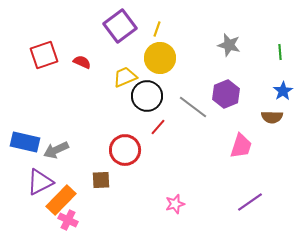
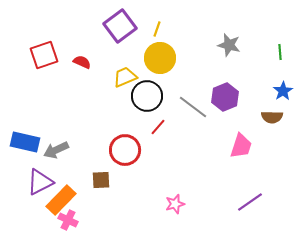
purple hexagon: moved 1 px left, 3 px down
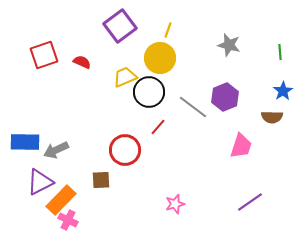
yellow line: moved 11 px right, 1 px down
black circle: moved 2 px right, 4 px up
blue rectangle: rotated 12 degrees counterclockwise
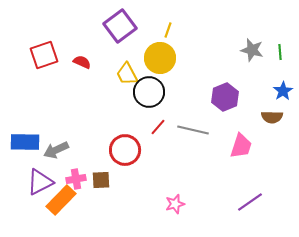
gray star: moved 23 px right, 5 px down
yellow trapezoid: moved 2 px right, 3 px up; rotated 95 degrees counterclockwise
gray line: moved 23 px down; rotated 24 degrees counterclockwise
pink cross: moved 8 px right, 41 px up; rotated 36 degrees counterclockwise
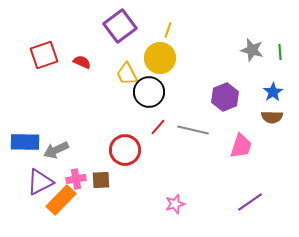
blue star: moved 10 px left, 1 px down
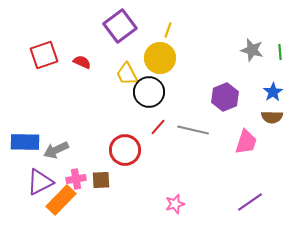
pink trapezoid: moved 5 px right, 4 px up
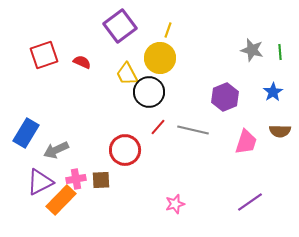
brown semicircle: moved 8 px right, 14 px down
blue rectangle: moved 1 px right, 9 px up; rotated 60 degrees counterclockwise
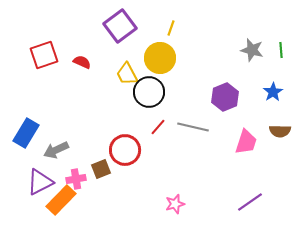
yellow line: moved 3 px right, 2 px up
green line: moved 1 px right, 2 px up
gray line: moved 3 px up
brown square: moved 11 px up; rotated 18 degrees counterclockwise
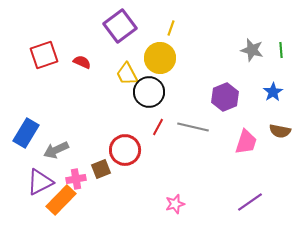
red line: rotated 12 degrees counterclockwise
brown semicircle: rotated 10 degrees clockwise
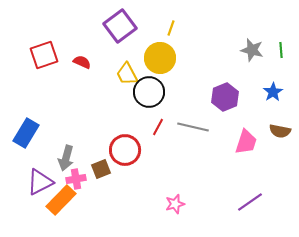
gray arrow: moved 10 px right, 8 px down; rotated 50 degrees counterclockwise
